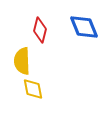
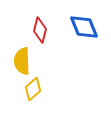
yellow diamond: rotated 60 degrees clockwise
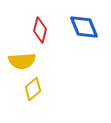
yellow semicircle: rotated 92 degrees counterclockwise
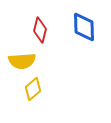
blue diamond: rotated 20 degrees clockwise
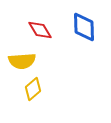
red diamond: rotated 45 degrees counterclockwise
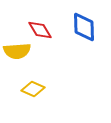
yellow semicircle: moved 5 px left, 10 px up
yellow diamond: rotated 65 degrees clockwise
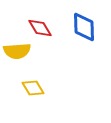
red diamond: moved 2 px up
yellow diamond: moved 1 px up; rotated 35 degrees clockwise
